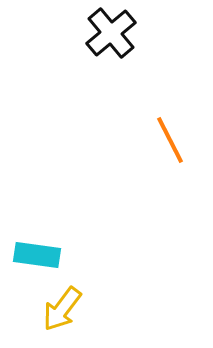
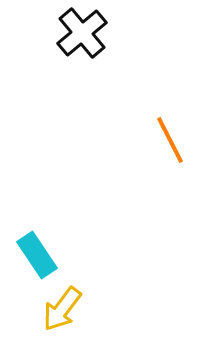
black cross: moved 29 px left
cyan rectangle: rotated 48 degrees clockwise
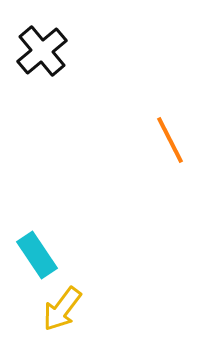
black cross: moved 40 px left, 18 px down
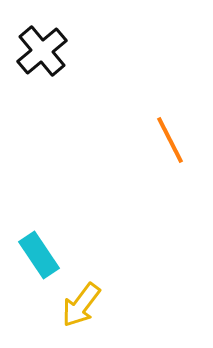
cyan rectangle: moved 2 px right
yellow arrow: moved 19 px right, 4 px up
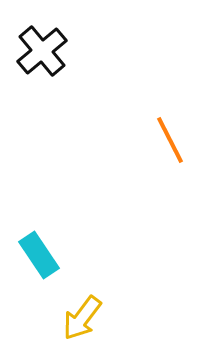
yellow arrow: moved 1 px right, 13 px down
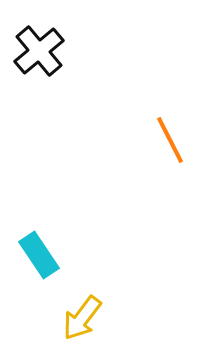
black cross: moved 3 px left
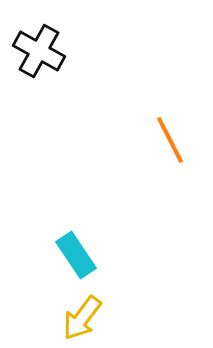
black cross: rotated 21 degrees counterclockwise
cyan rectangle: moved 37 px right
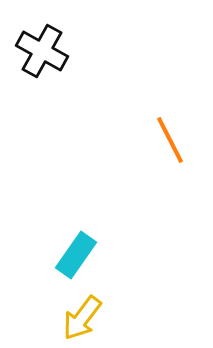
black cross: moved 3 px right
cyan rectangle: rotated 69 degrees clockwise
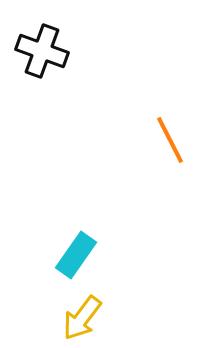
black cross: rotated 9 degrees counterclockwise
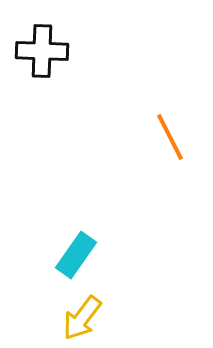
black cross: rotated 18 degrees counterclockwise
orange line: moved 3 px up
